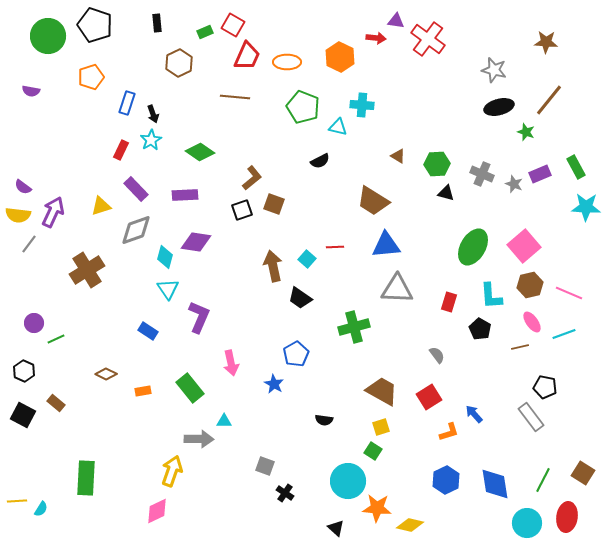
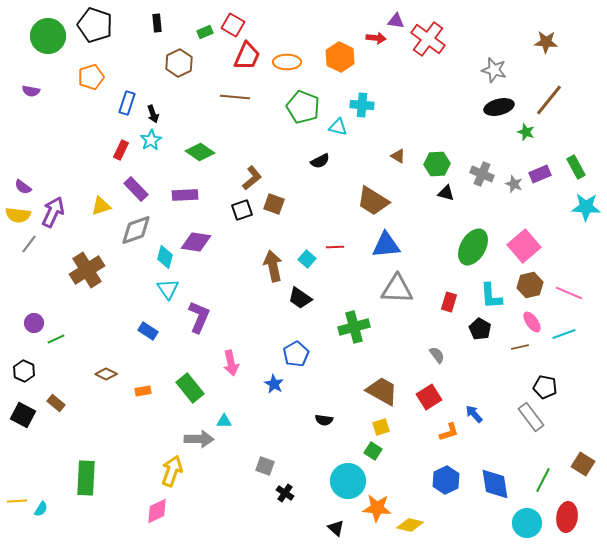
brown square at (583, 473): moved 9 px up
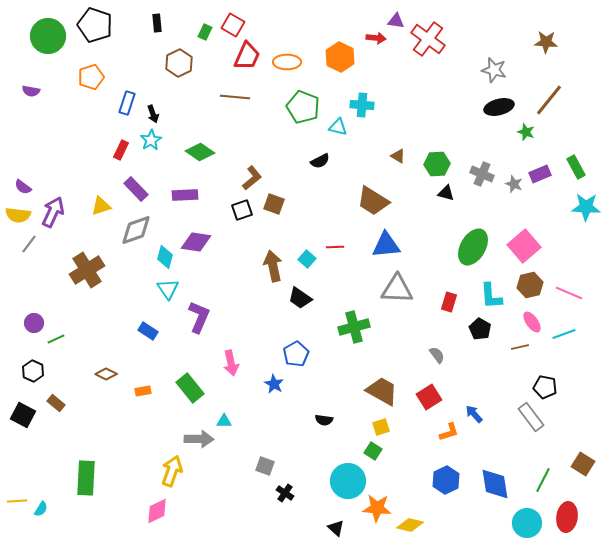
green rectangle at (205, 32): rotated 42 degrees counterclockwise
black hexagon at (24, 371): moved 9 px right
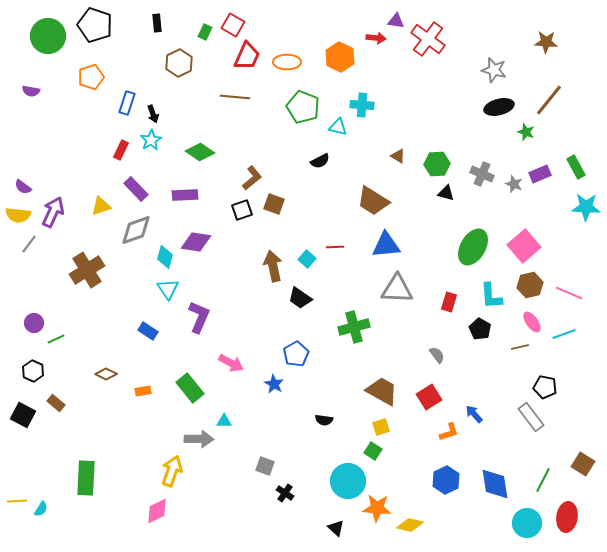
pink arrow at (231, 363): rotated 50 degrees counterclockwise
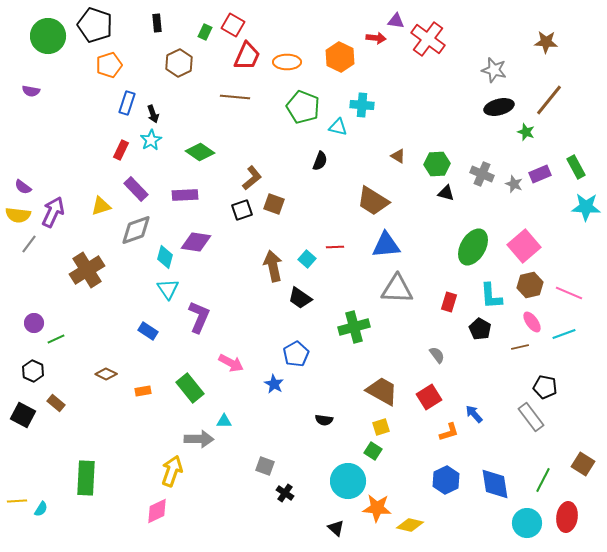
orange pentagon at (91, 77): moved 18 px right, 12 px up
black semicircle at (320, 161): rotated 42 degrees counterclockwise
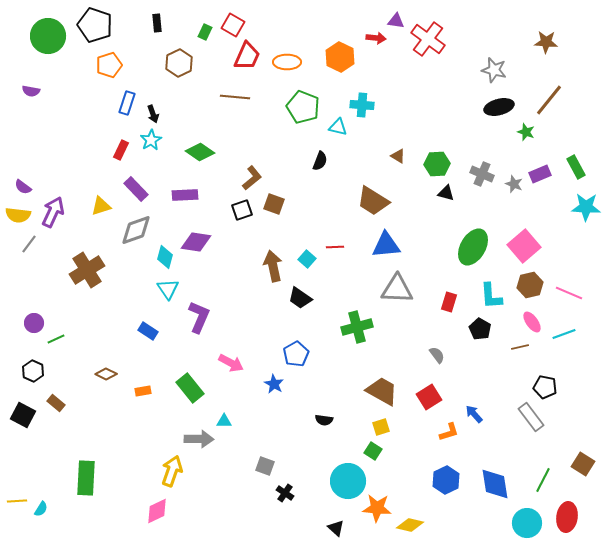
green cross at (354, 327): moved 3 px right
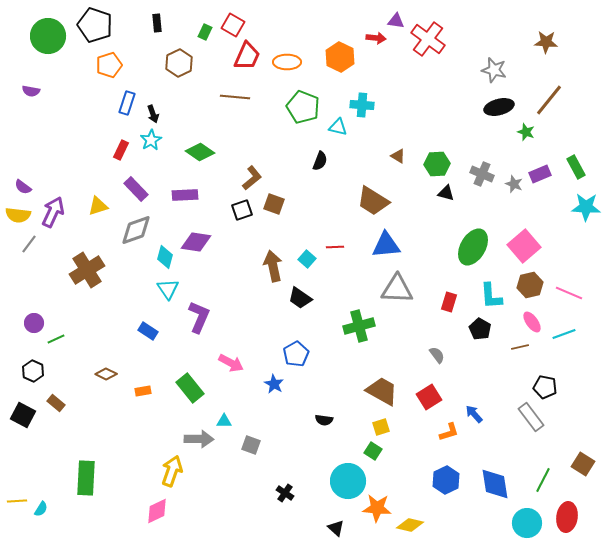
yellow triangle at (101, 206): moved 3 px left
green cross at (357, 327): moved 2 px right, 1 px up
gray square at (265, 466): moved 14 px left, 21 px up
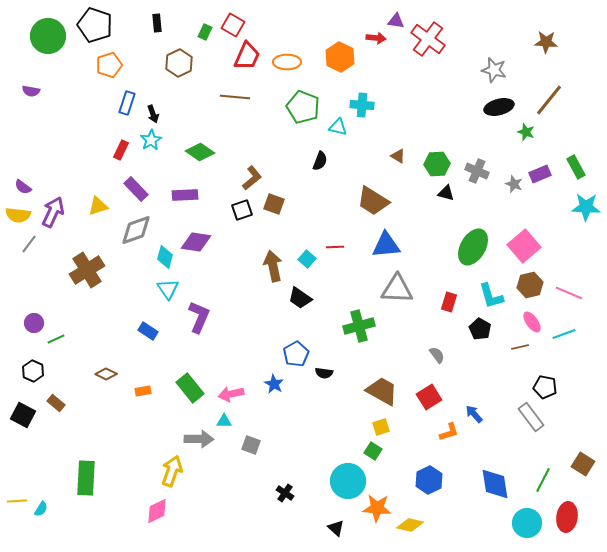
gray cross at (482, 174): moved 5 px left, 3 px up
cyan L-shape at (491, 296): rotated 12 degrees counterclockwise
pink arrow at (231, 363): moved 31 px down; rotated 140 degrees clockwise
black semicircle at (324, 420): moved 47 px up
blue hexagon at (446, 480): moved 17 px left
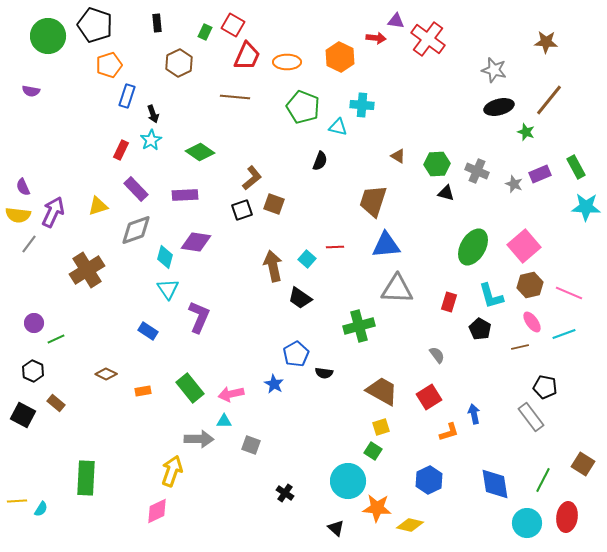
blue rectangle at (127, 103): moved 7 px up
purple semicircle at (23, 187): rotated 30 degrees clockwise
brown trapezoid at (373, 201): rotated 76 degrees clockwise
blue arrow at (474, 414): rotated 30 degrees clockwise
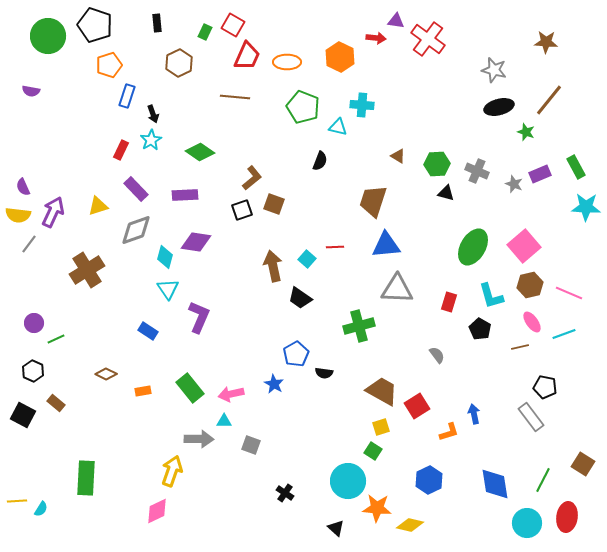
red square at (429, 397): moved 12 px left, 9 px down
